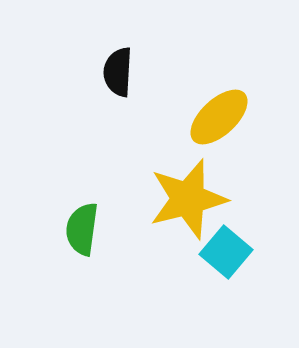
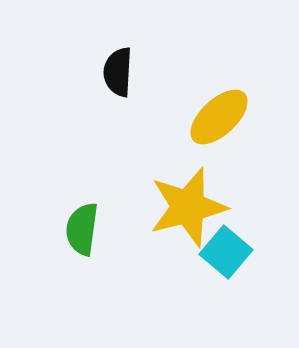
yellow star: moved 8 px down
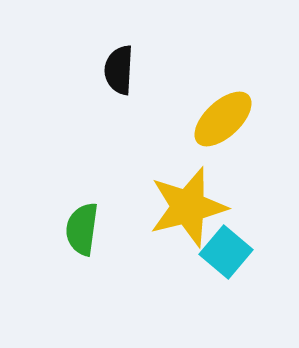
black semicircle: moved 1 px right, 2 px up
yellow ellipse: moved 4 px right, 2 px down
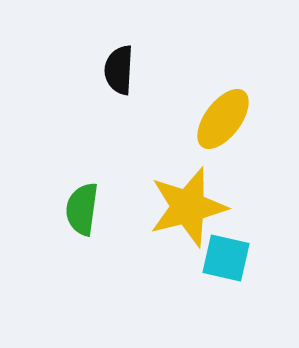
yellow ellipse: rotated 10 degrees counterclockwise
green semicircle: moved 20 px up
cyan square: moved 6 px down; rotated 27 degrees counterclockwise
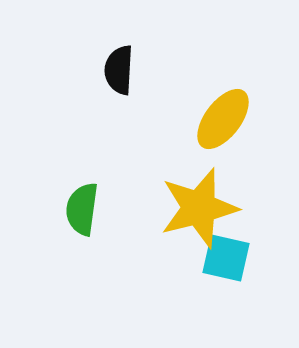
yellow star: moved 11 px right, 1 px down
